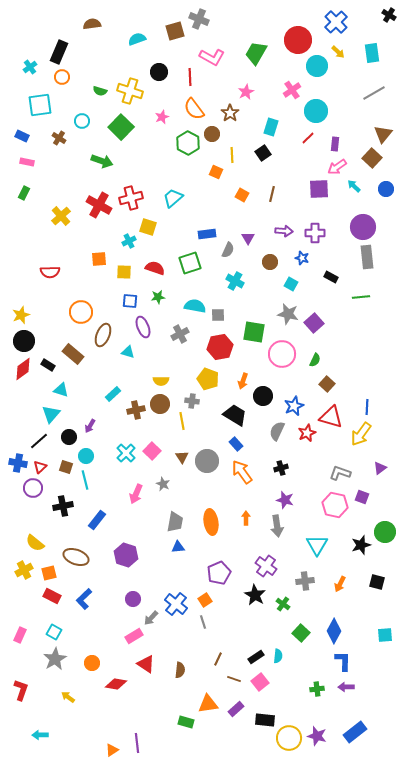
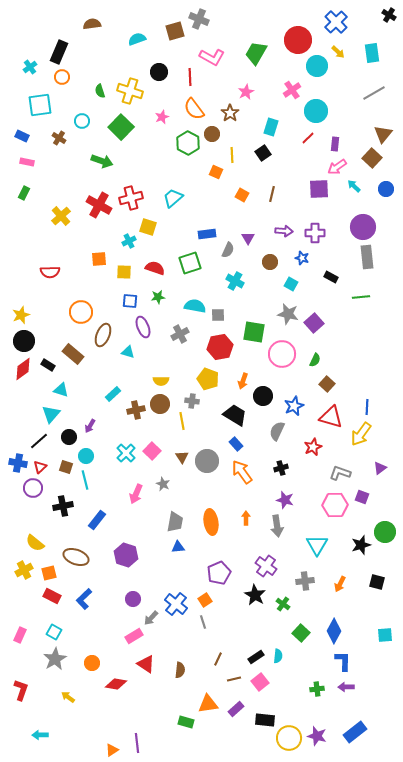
green semicircle at (100, 91): rotated 56 degrees clockwise
red star at (307, 433): moved 6 px right, 14 px down
pink hexagon at (335, 505): rotated 15 degrees counterclockwise
brown line at (234, 679): rotated 32 degrees counterclockwise
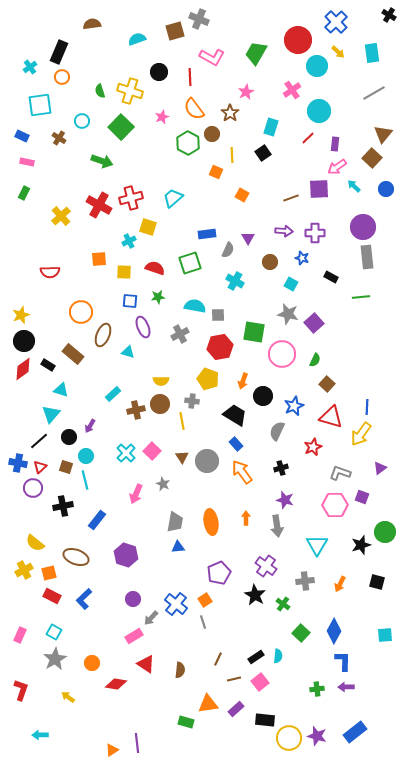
cyan circle at (316, 111): moved 3 px right
brown line at (272, 194): moved 19 px right, 4 px down; rotated 56 degrees clockwise
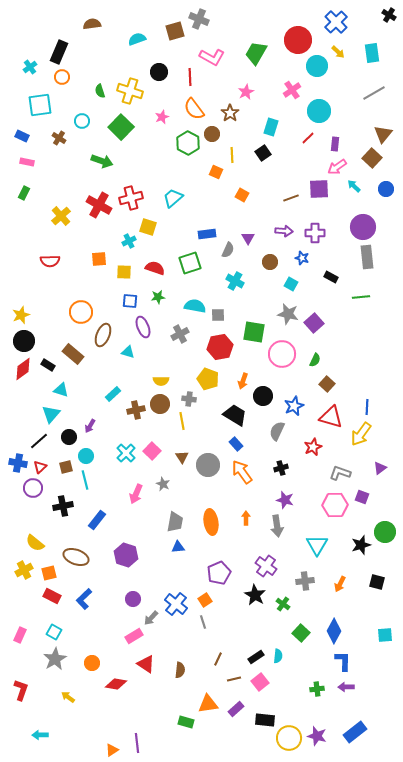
red semicircle at (50, 272): moved 11 px up
gray cross at (192, 401): moved 3 px left, 2 px up
gray circle at (207, 461): moved 1 px right, 4 px down
brown square at (66, 467): rotated 32 degrees counterclockwise
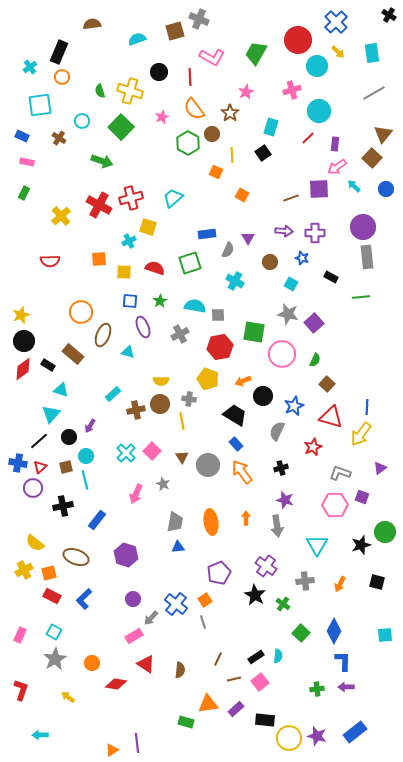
pink cross at (292, 90): rotated 18 degrees clockwise
green star at (158, 297): moved 2 px right, 4 px down; rotated 24 degrees counterclockwise
orange arrow at (243, 381): rotated 49 degrees clockwise
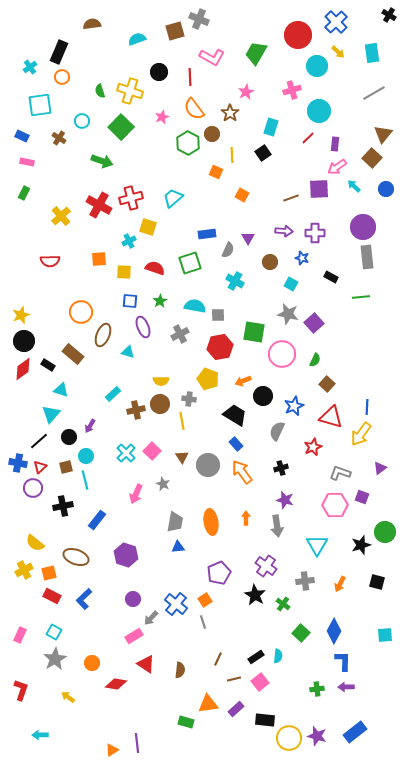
red circle at (298, 40): moved 5 px up
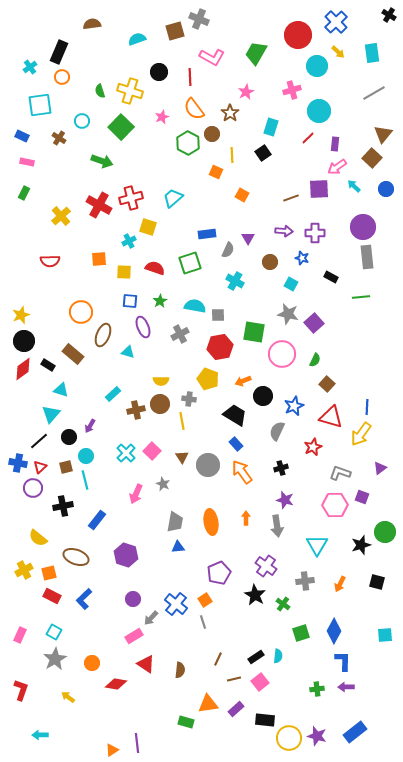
yellow semicircle at (35, 543): moved 3 px right, 5 px up
green square at (301, 633): rotated 30 degrees clockwise
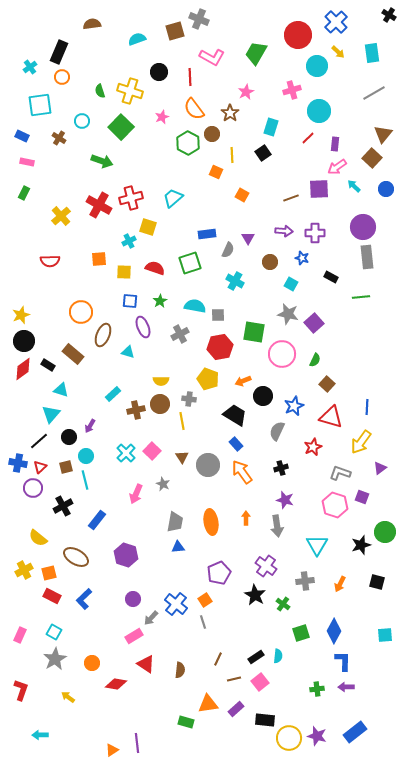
yellow arrow at (361, 434): moved 8 px down
pink hexagon at (335, 505): rotated 20 degrees clockwise
black cross at (63, 506): rotated 18 degrees counterclockwise
brown ellipse at (76, 557): rotated 10 degrees clockwise
